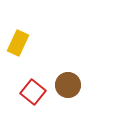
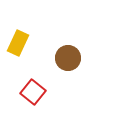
brown circle: moved 27 px up
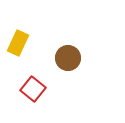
red square: moved 3 px up
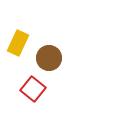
brown circle: moved 19 px left
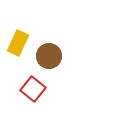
brown circle: moved 2 px up
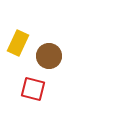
red square: rotated 25 degrees counterclockwise
